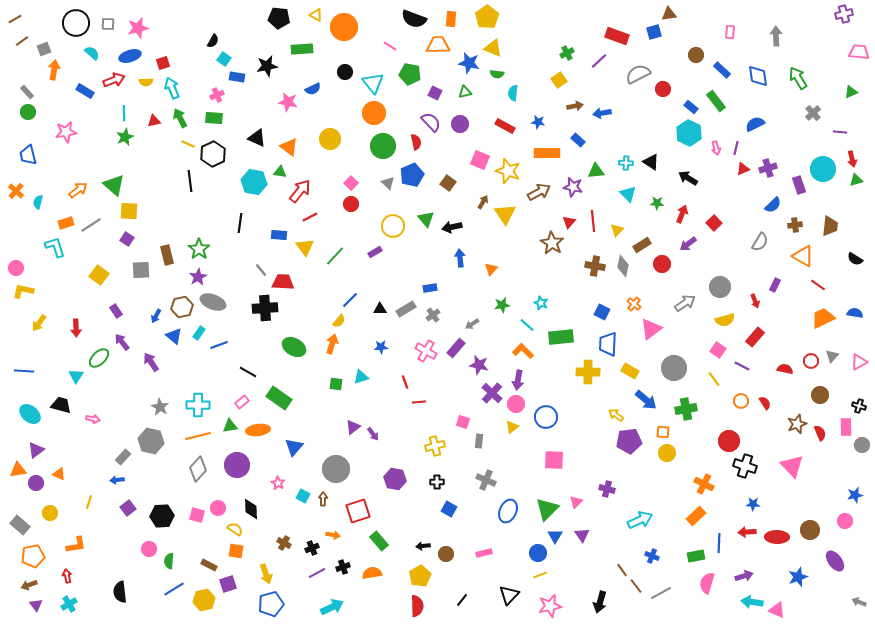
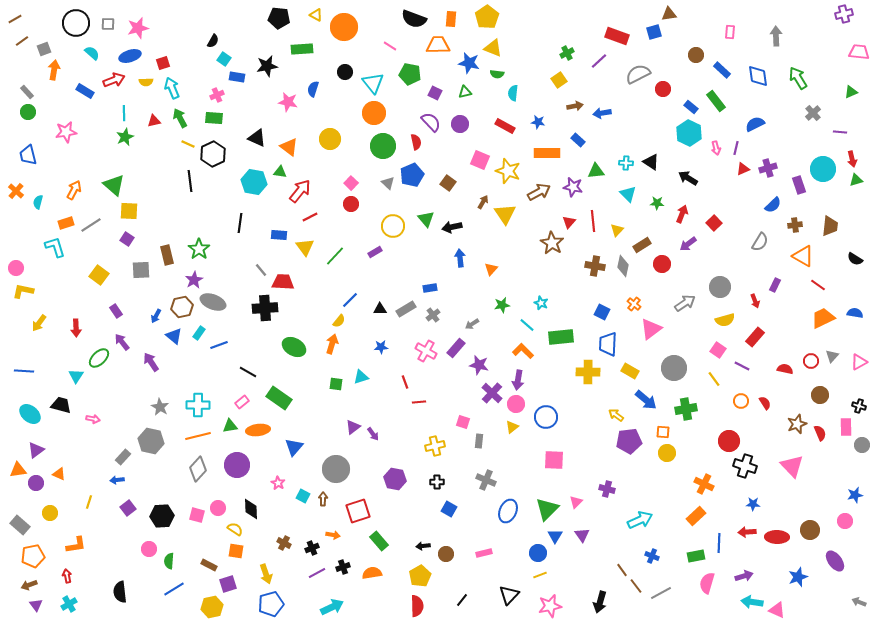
blue semicircle at (313, 89): rotated 133 degrees clockwise
orange arrow at (78, 190): moved 4 px left; rotated 24 degrees counterclockwise
purple star at (198, 277): moved 4 px left, 3 px down
yellow hexagon at (204, 600): moved 8 px right, 7 px down
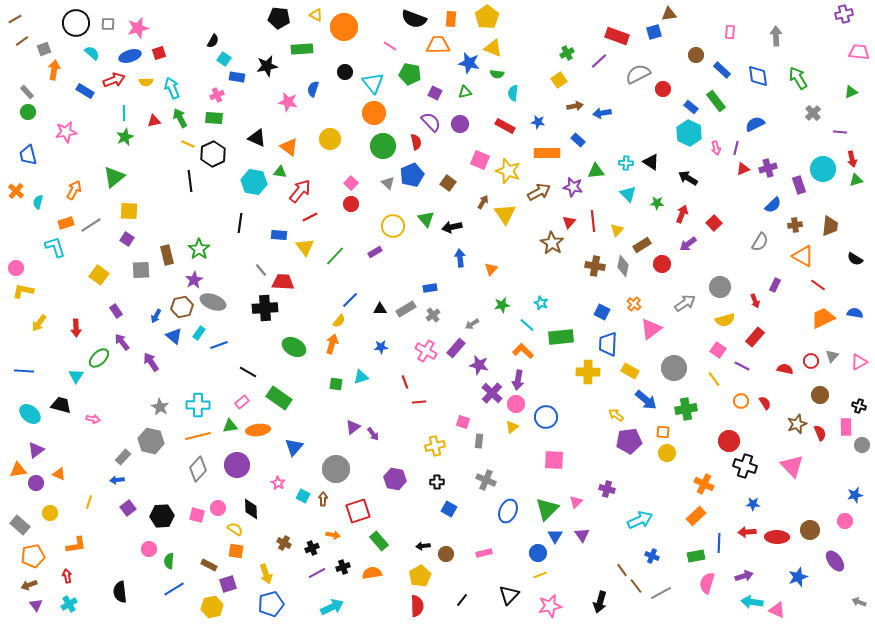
red square at (163, 63): moved 4 px left, 10 px up
green triangle at (114, 185): moved 8 px up; rotated 40 degrees clockwise
